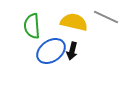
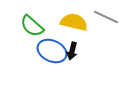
green semicircle: rotated 45 degrees counterclockwise
blue ellipse: moved 1 px right; rotated 60 degrees clockwise
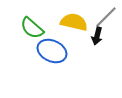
gray line: rotated 70 degrees counterclockwise
green semicircle: moved 2 px down
black arrow: moved 25 px right, 15 px up
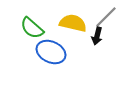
yellow semicircle: moved 1 px left, 1 px down
blue ellipse: moved 1 px left, 1 px down
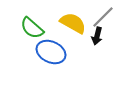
gray line: moved 3 px left
yellow semicircle: rotated 16 degrees clockwise
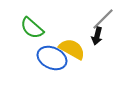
gray line: moved 2 px down
yellow semicircle: moved 1 px left, 26 px down
blue ellipse: moved 1 px right, 6 px down
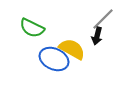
green semicircle: rotated 15 degrees counterclockwise
blue ellipse: moved 2 px right, 1 px down
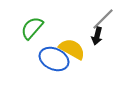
green semicircle: rotated 105 degrees clockwise
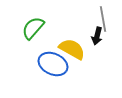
gray line: rotated 55 degrees counterclockwise
green semicircle: moved 1 px right
blue ellipse: moved 1 px left, 5 px down
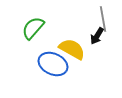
black arrow: rotated 18 degrees clockwise
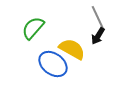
gray line: moved 5 px left, 1 px up; rotated 15 degrees counterclockwise
black arrow: moved 1 px right
blue ellipse: rotated 12 degrees clockwise
